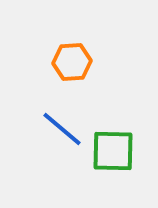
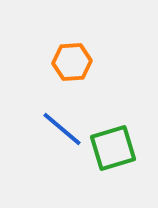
green square: moved 3 px up; rotated 18 degrees counterclockwise
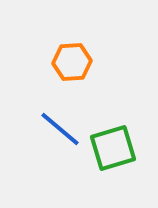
blue line: moved 2 px left
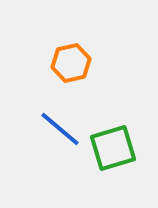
orange hexagon: moved 1 px left, 1 px down; rotated 9 degrees counterclockwise
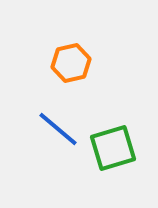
blue line: moved 2 px left
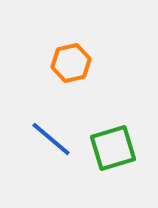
blue line: moved 7 px left, 10 px down
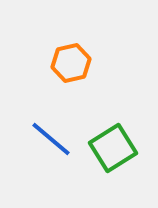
green square: rotated 15 degrees counterclockwise
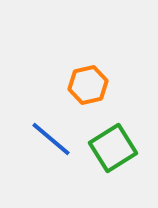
orange hexagon: moved 17 px right, 22 px down
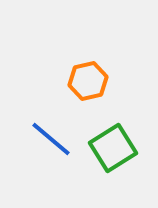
orange hexagon: moved 4 px up
